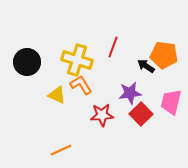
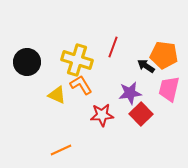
pink trapezoid: moved 2 px left, 13 px up
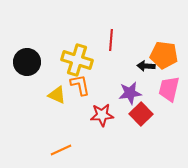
red line: moved 2 px left, 7 px up; rotated 15 degrees counterclockwise
black arrow: rotated 30 degrees counterclockwise
orange L-shape: moved 1 px left; rotated 20 degrees clockwise
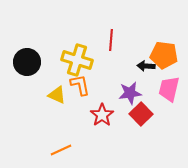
red star: rotated 30 degrees counterclockwise
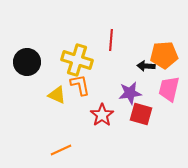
orange pentagon: rotated 12 degrees counterclockwise
red square: rotated 30 degrees counterclockwise
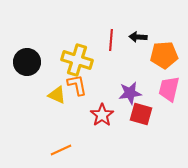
black arrow: moved 8 px left, 29 px up
orange L-shape: moved 3 px left
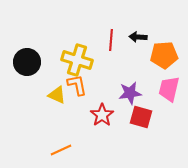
red square: moved 3 px down
